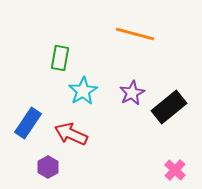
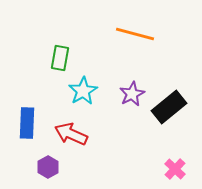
purple star: moved 1 px down
blue rectangle: moved 1 px left; rotated 32 degrees counterclockwise
pink cross: moved 1 px up
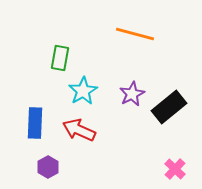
blue rectangle: moved 8 px right
red arrow: moved 8 px right, 4 px up
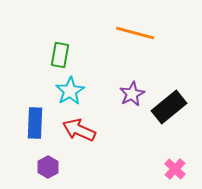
orange line: moved 1 px up
green rectangle: moved 3 px up
cyan star: moved 13 px left
